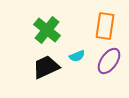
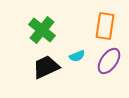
green cross: moved 5 px left
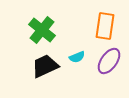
cyan semicircle: moved 1 px down
black trapezoid: moved 1 px left, 1 px up
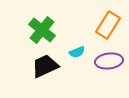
orange rectangle: moved 3 px right, 1 px up; rotated 24 degrees clockwise
cyan semicircle: moved 5 px up
purple ellipse: rotated 48 degrees clockwise
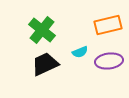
orange rectangle: rotated 44 degrees clockwise
cyan semicircle: moved 3 px right
black trapezoid: moved 2 px up
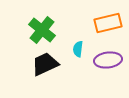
orange rectangle: moved 2 px up
cyan semicircle: moved 2 px left, 3 px up; rotated 119 degrees clockwise
purple ellipse: moved 1 px left, 1 px up
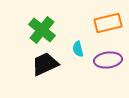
cyan semicircle: rotated 21 degrees counterclockwise
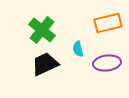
purple ellipse: moved 1 px left, 3 px down
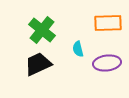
orange rectangle: rotated 12 degrees clockwise
black trapezoid: moved 7 px left
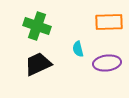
orange rectangle: moved 1 px right, 1 px up
green cross: moved 5 px left, 4 px up; rotated 20 degrees counterclockwise
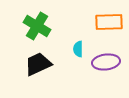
green cross: rotated 12 degrees clockwise
cyan semicircle: rotated 14 degrees clockwise
purple ellipse: moved 1 px left, 1 px up
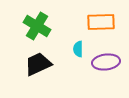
orange rectangle: moved 8 px left
